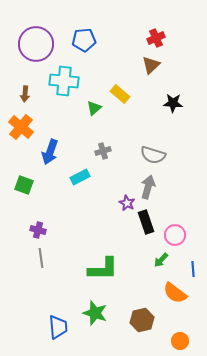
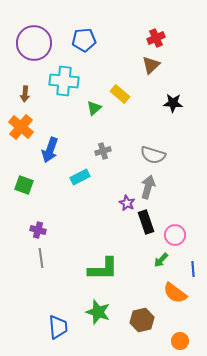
purple circle: moved 2 px left, 1 px up
blue arrow: moved 2 px up
green star: moved 3 px right, 1 px up
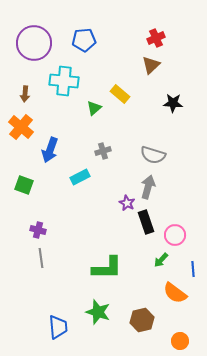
green L-shape: moved 4 px right, 1 px up
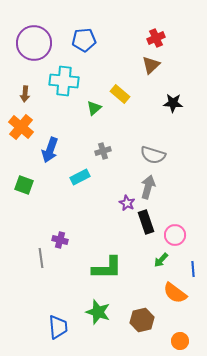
purple cross: moved 22 px right, 10 px down
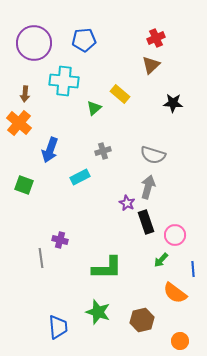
orange cross: moved 2 px left, 4 px up
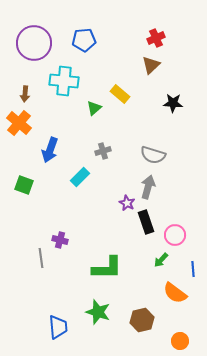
cyan rectangle: rotated 18 degrees counterclockwise
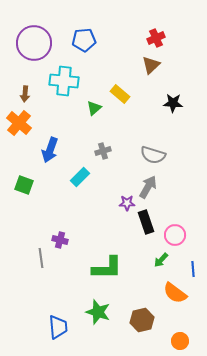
gray arrow: rotated 15 degrees clockwise
purple star: rotated 28 degrees counterclockwise
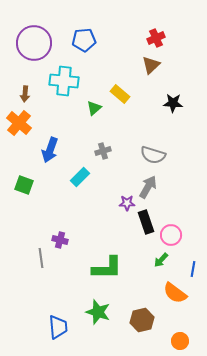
pink circle: moved 4 px left
blue line: rotated 14 degrees clockwise
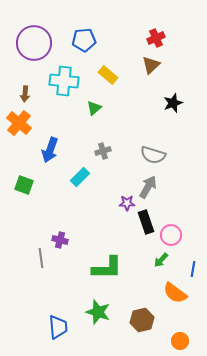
yellow rectangle: moved 12 px left, 19 px up
black star: rotated 24 degrees counterclockwise
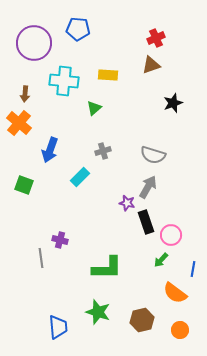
blue pentagon: moved 6 px left, 11 px up; rotated 10 degrees clockwise
brown triangle: rotated 24 degrees clockwise
yellow rectangle: rotated 36 degrees counterclockwise
purple star: rotated 14 degrees clockwise
orange circle: moved 11 px up
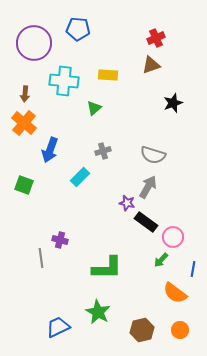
orange cross: moved 5 px right
black rectangle: rotated 35 degrees counterclockwise
pink circle: moved 2 px right, 2 px down
green star: rotated 10 degrees clockwise
brown hexagon: moved 10 px down
blue trapezoid: rotated 110 degrees counterclockwise
